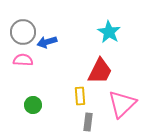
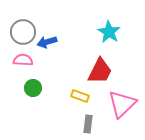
yellow rectangle: rotated 66 degrees counterclockwise
green circle: moved 17 px up
gray rectangle: moved 2 px down
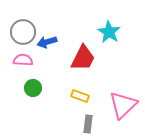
red trapezoid: moved 17 px left, 13 px up
pink triangle: moved 1 px right, 1 px down
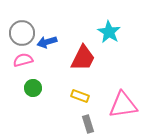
gray circle: moved 1 px left, 1 px down
pink semicircle: rotated 18 degrees counterclockwise
pink triangle: rotated 36 degrees clockwise
gray rectangle: rotated 24 degrees counterclockwise
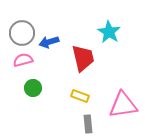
blue arrow: moved 2 px right
red trapezoid: rotated 40 degrees counterclockwise
gray rectangle: rotated 12 degrees clockwise
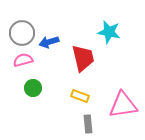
cyan star: rotated 20 degrees counterclockwise
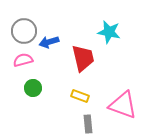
gray circle: moved 2 px right, 2 px up
pink triangle: rotated 28 degrees clockwise
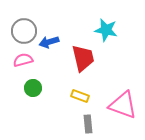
cyan star: moved 3 px left, 2 px up
